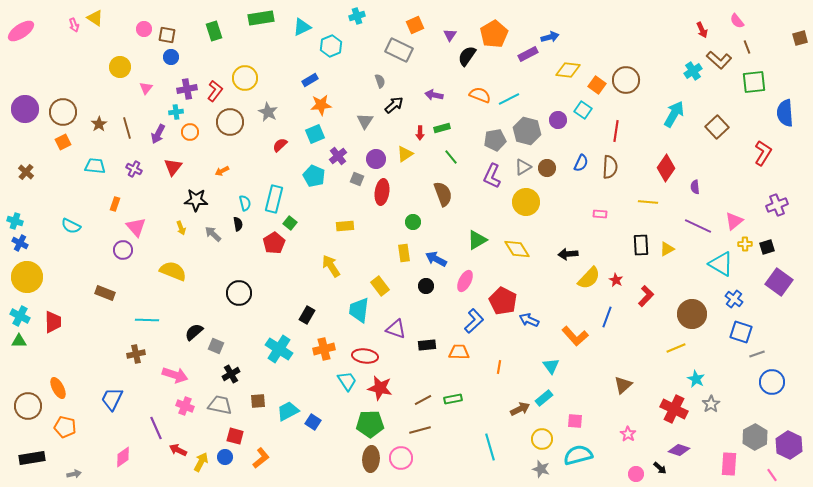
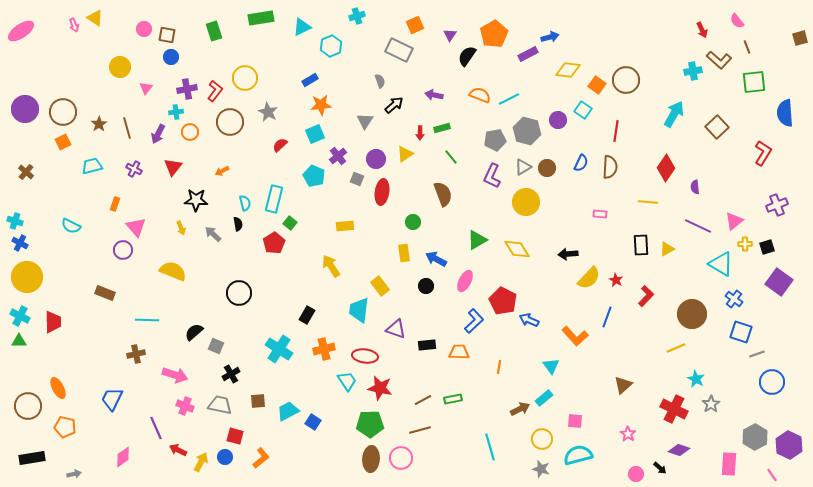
cyan cross at (693, 71): rotated 24 degrees clockwise
cyan trapezoid at (95, 166): moved 3 px left; rotated 20 degrees counterclockwise
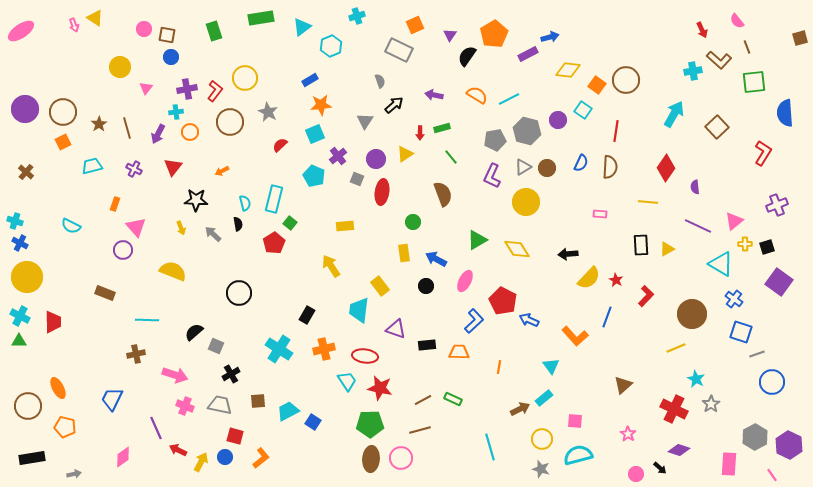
cyan triangle at (302, 27): rotated 12 degrees counterclockwise
orange semicircle at (480, 95): moved 3 px left; rotated 10 degrees clockwise
green rectangle at (453, 399): rotated 36 degrees clockwise
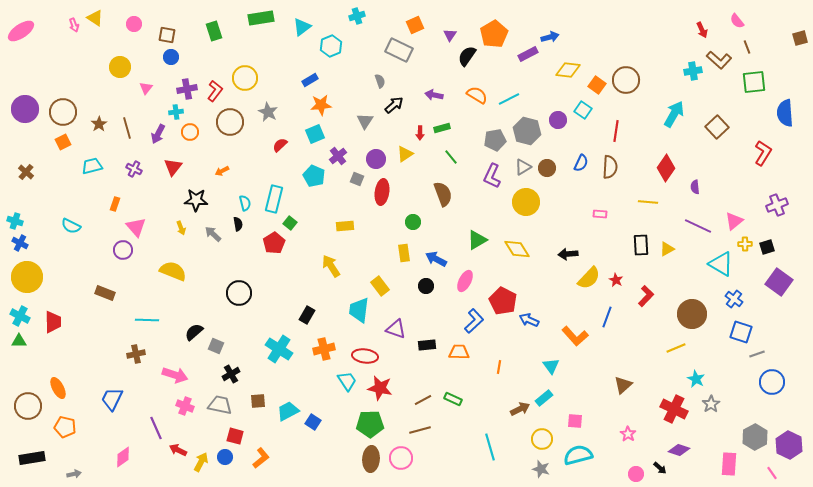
pink circle at (144, 29): moved 10 px left, 5 px up
pink line at (772, 475): moved 2 px up
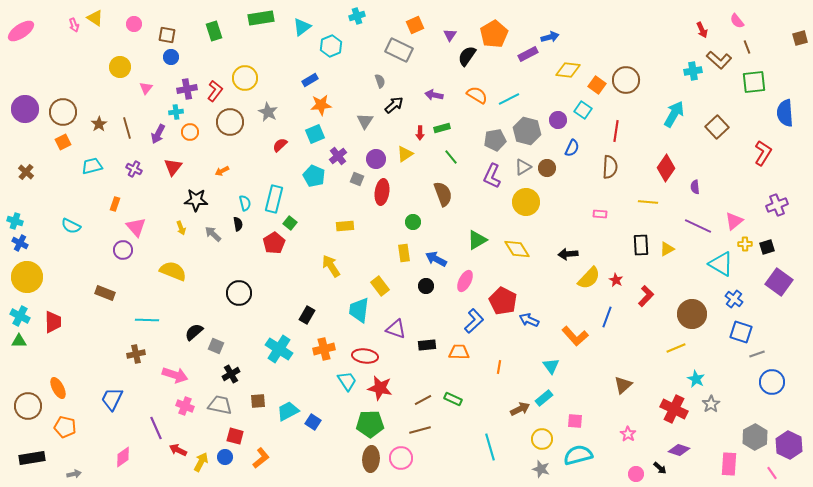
blue semicircle at (581, 163): moved 9 px left, 15 px up
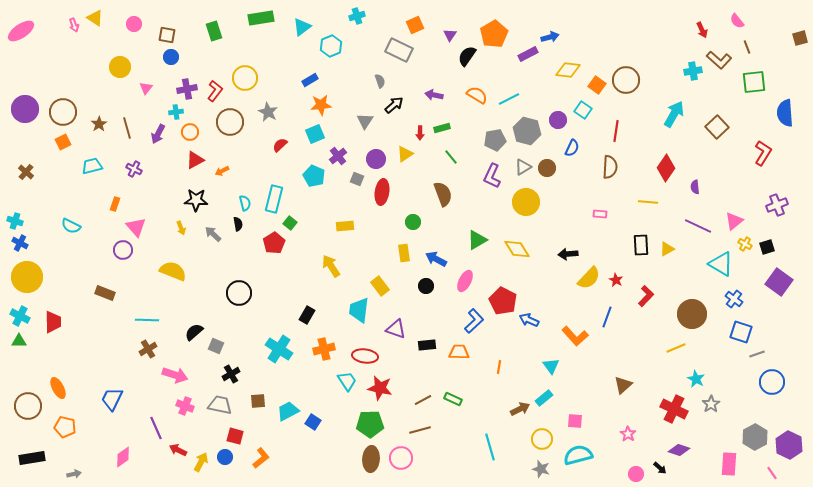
red triangle at (173, 167): moved 22 px right, 7 px up; rotated 24 degrees clockwise
yellow cross at (745, 244): rotated 32 degrees clockwise
brown cross at (136, 354): moved 12 px right, 5 px up; rotated 18 degrees counterclockwise
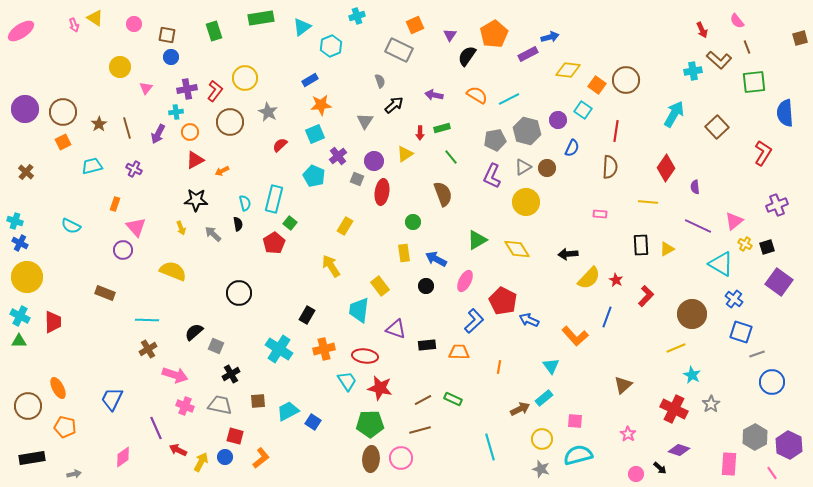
purple circle at (376, 159): moved 2 px left, 2 px down
yellow rectangle at (345, 226): rotated 54 degrees counterclockwise
cyan star at (696, 379): moved 4 px left, 4 px up
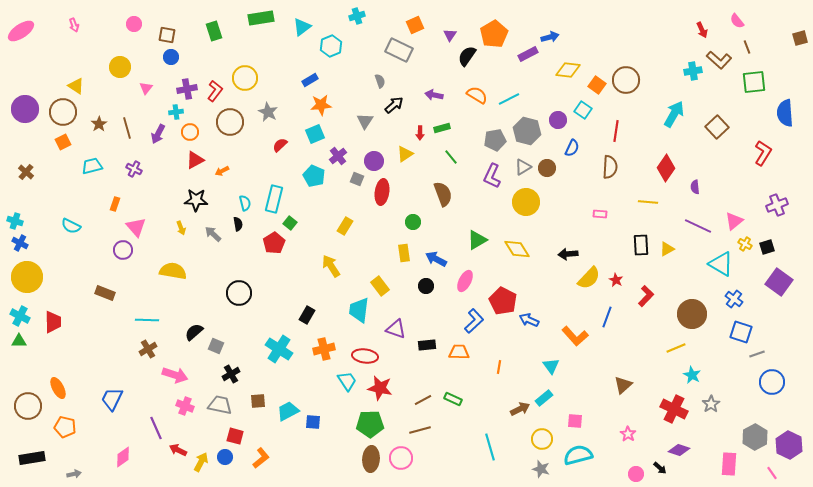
yellow triangle at (95, 18): moved 19 px left, 68 px down
yellow semicircle at (173, 271): rotated 12 degrees counterclockwise
blue square at (313, 422): rotated 28 degrees counterclockwise
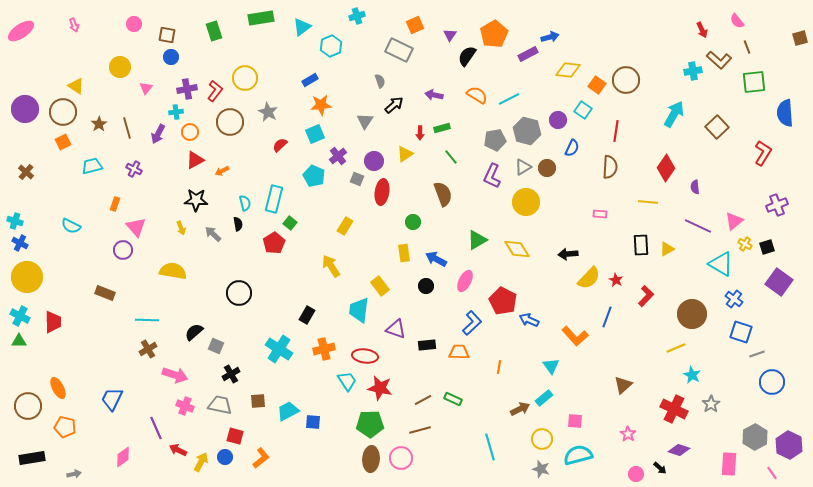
blue L-shape at (474, 321): moved 2 px left, 2 px down
